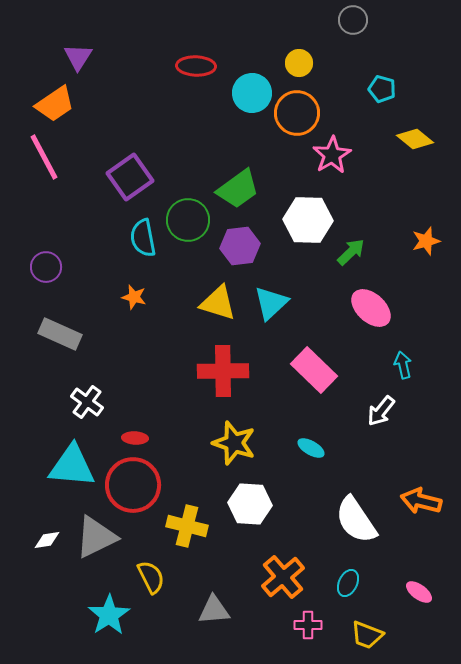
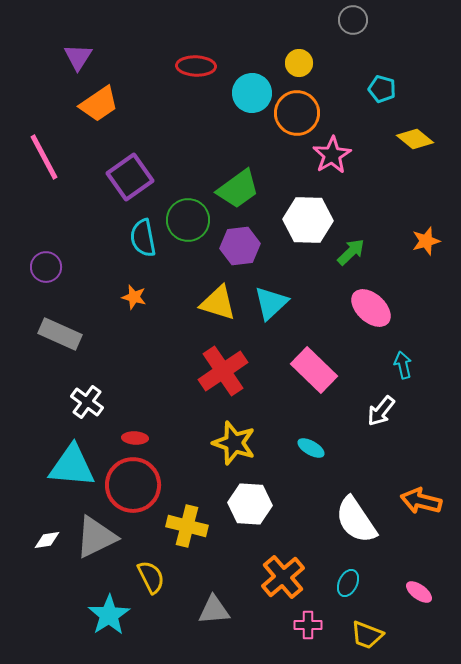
orange trapezoid at (55, 104): moved 44 px right
red cross at (223, 371): rotated 33 degrees counterclockwise
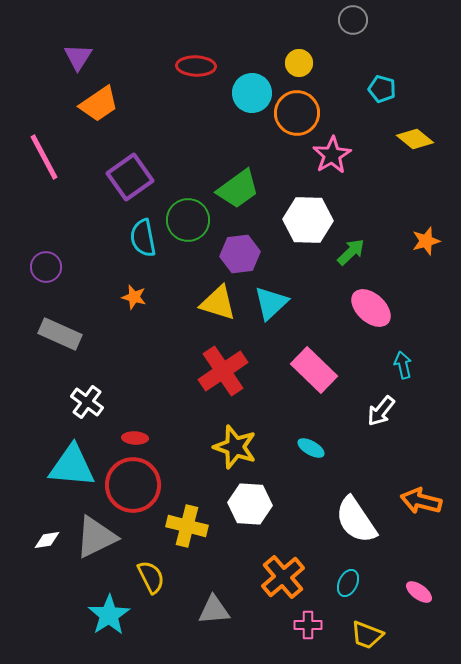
purple hexagon at (240, 246): moved 8 px down
yellow star at (234, 443): moved 1 px right, 4 px down
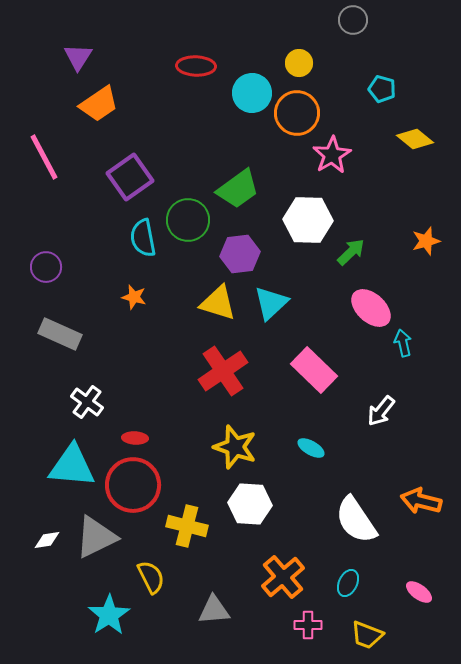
cyan arrow at (403, 365): moved 22 px up
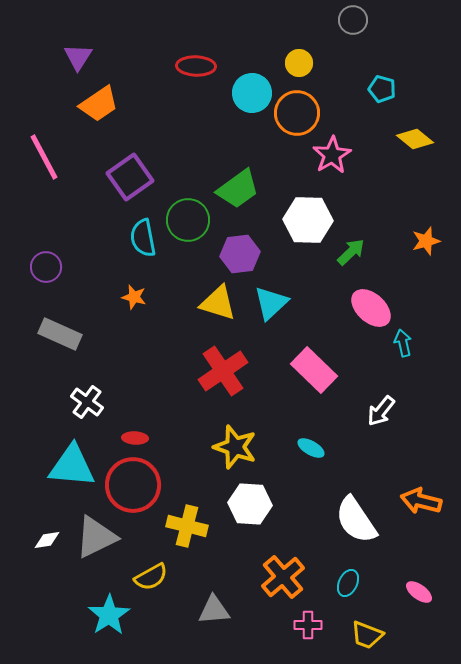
yellow semicircle at (151, 577): rotated 88 degrees clockwise
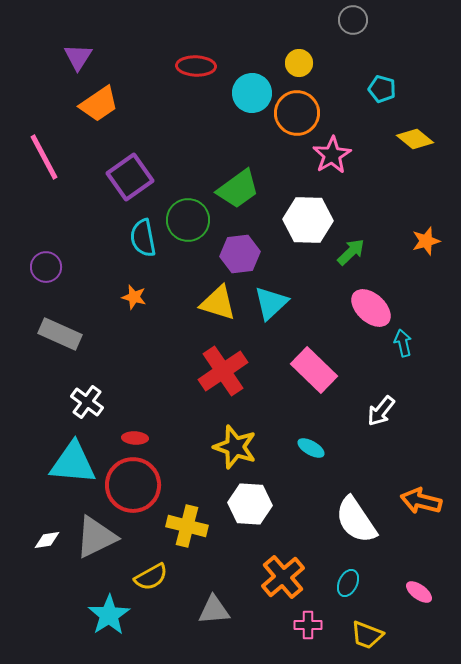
cyan triangle at (72, 466): moved 1 px right, 3 px up
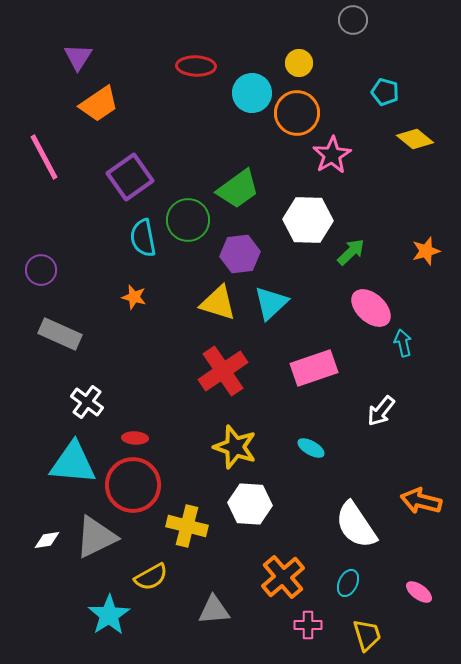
cyan pentagon at (382, 89): moved 3 px right, 3 px down
orange star at (426, 241): moved 10 px down
purple circle at (46, 267): moved 5 px left, 3 px down
pink rectangle at (314, 370): moved 2 px up; rotated 63 degrees counterclockwise
white semicircle at (356, 520): moved 5 px down
yellow trapezoid at (367, 635): rotated 128 degrees counterclockwise
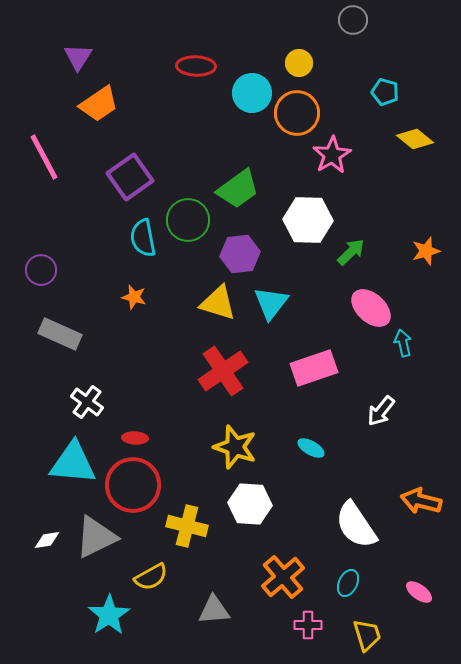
cyan triangle at (271, 303): rotated 9 degrees counterclockwise
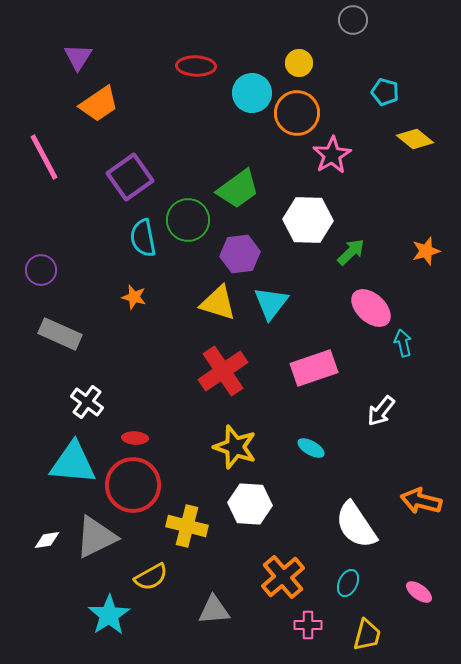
yellow trapezoid at (367, 635): rotated 32 degrees clockwise
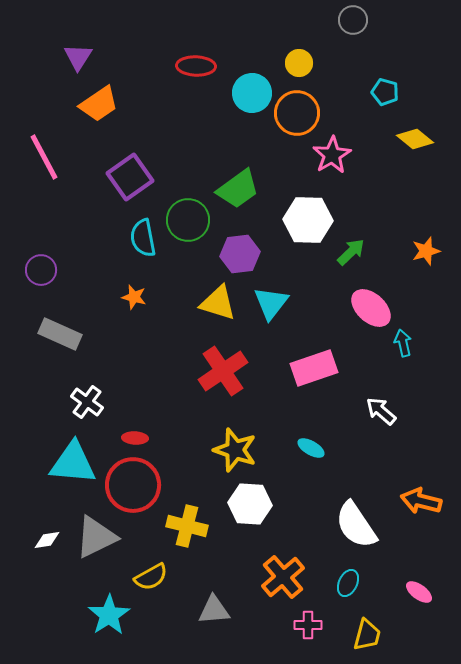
white arrow at (381, 411): rotated 92 degrees clockwise
yellow star at (235, 447): moved 3 px down
